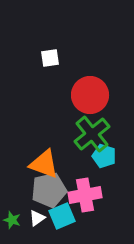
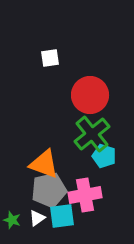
cyan square: rotated 16 degrees clockwise
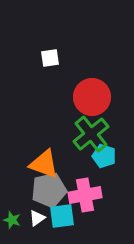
red circle: moved 2 px right, 2 px down
green cross: moved 1 px left
